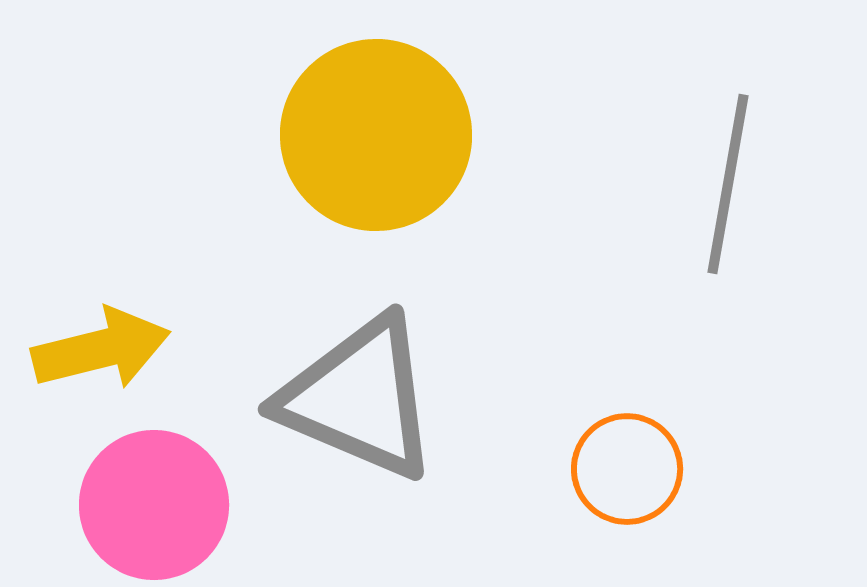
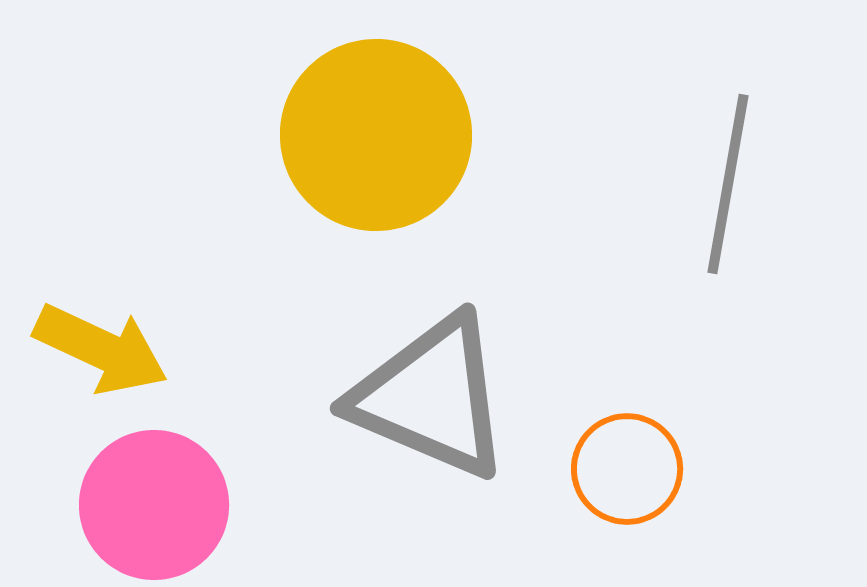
yellow arrow: rotated 39 degrees clockwise
gray triangle: moved 72 px right, 1 px up
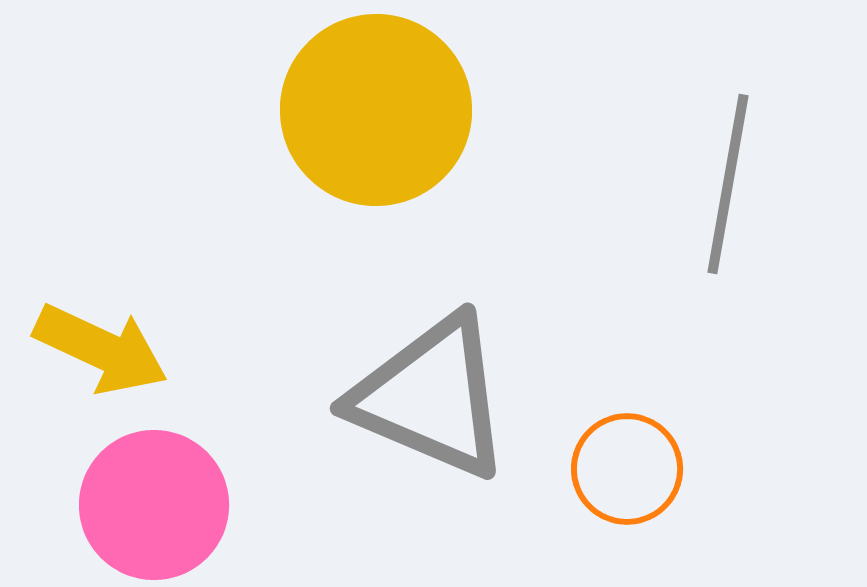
yellow circle: moved 25 px up
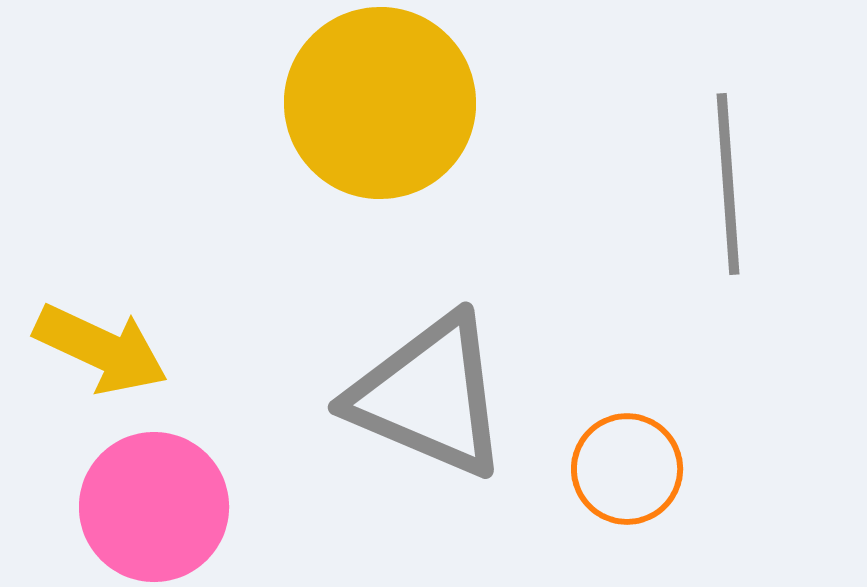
yellow circle: moved 4 px right, 7 px up
gray line: rotated 14 degrees counterclockwise
gray triangle: moved 2 px left, 1 px up
pink circle: moved 2 px down
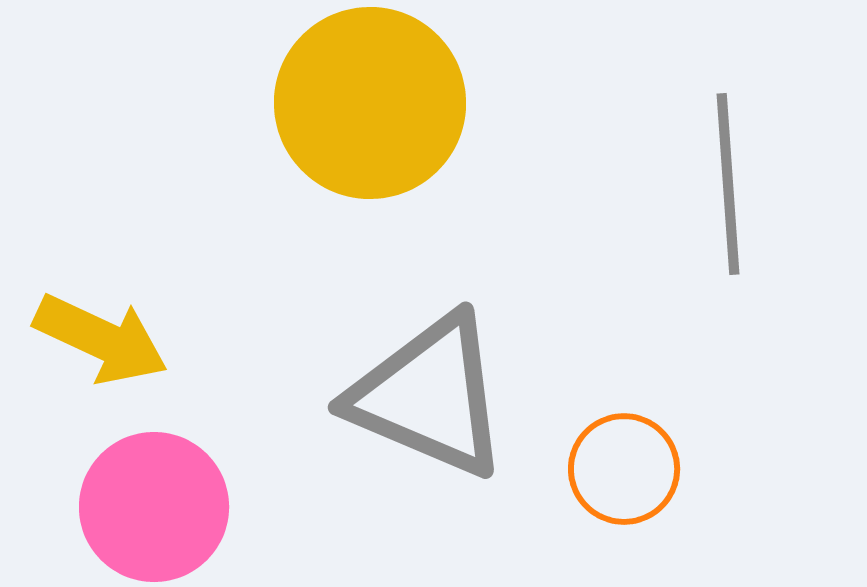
yellow circle: moved 10 px left
yellow arrow: moved 10 px up
orange circle: moved 3 px left
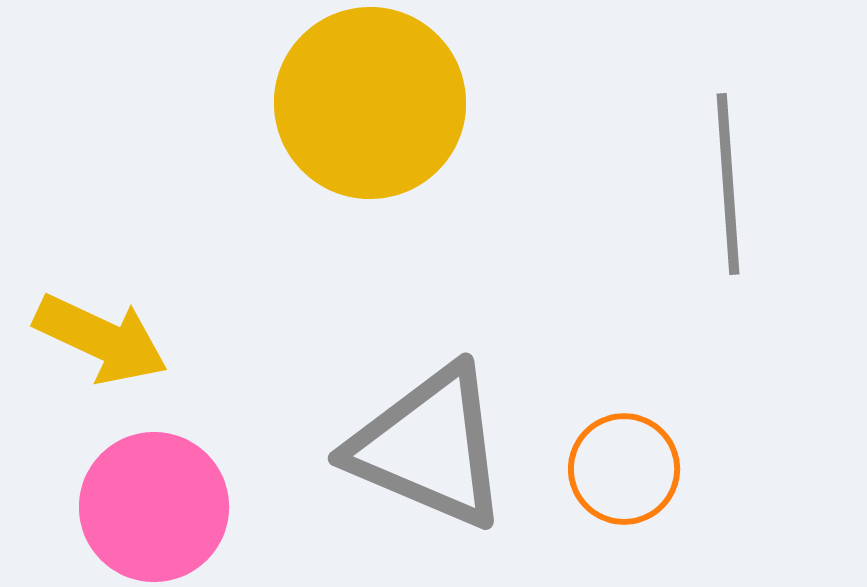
gray triangle: moved 51 px down
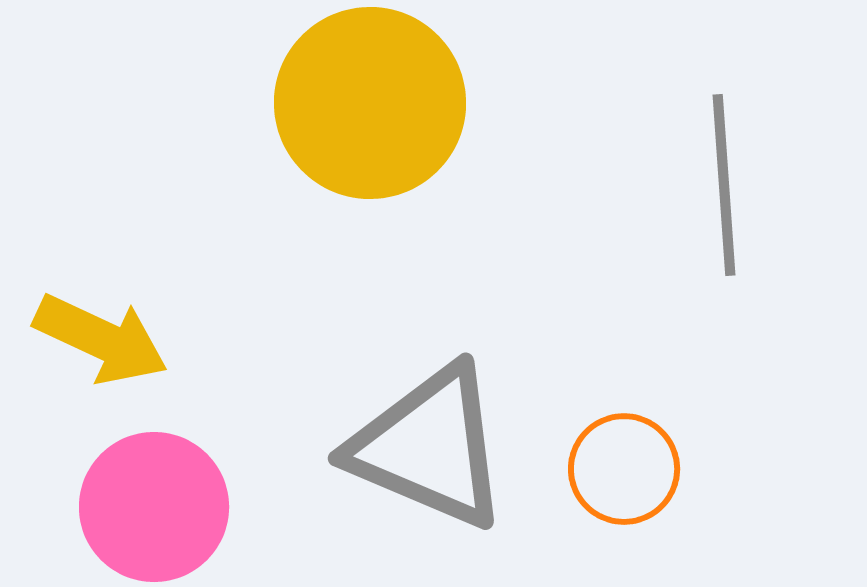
gray line: moved 4 px left, 1 px down
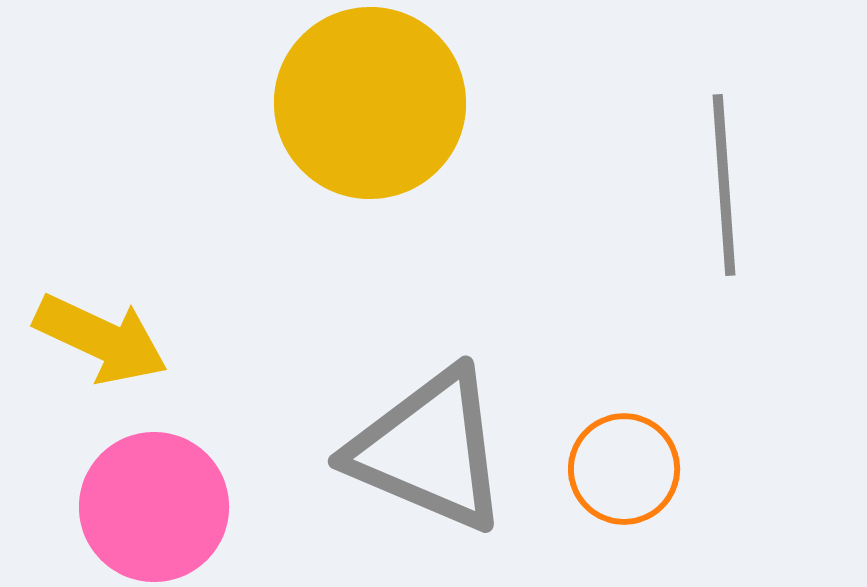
gray triangle: moved 3 px down
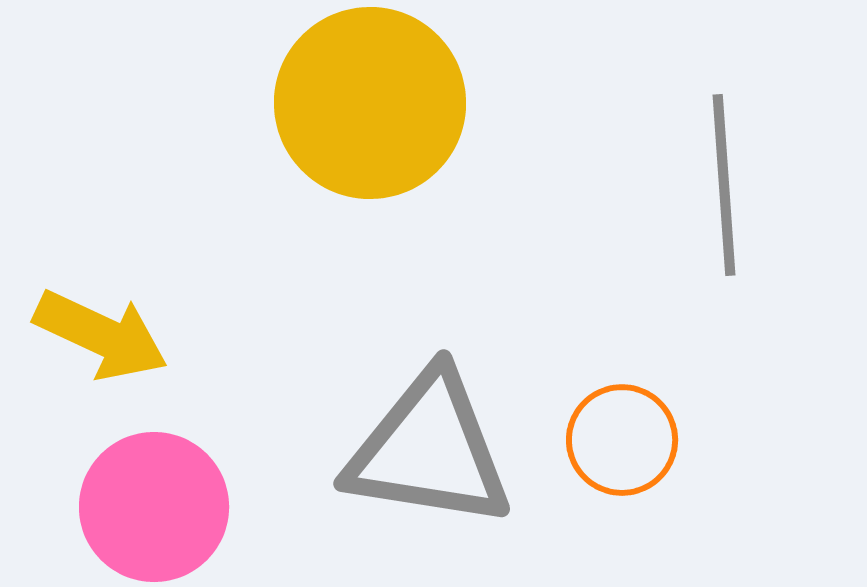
yellow arrow: moved 4 px up
gray triangle: rotated 14 degrees counterclockwise
orange circle: moved 2 px left, 29 px up
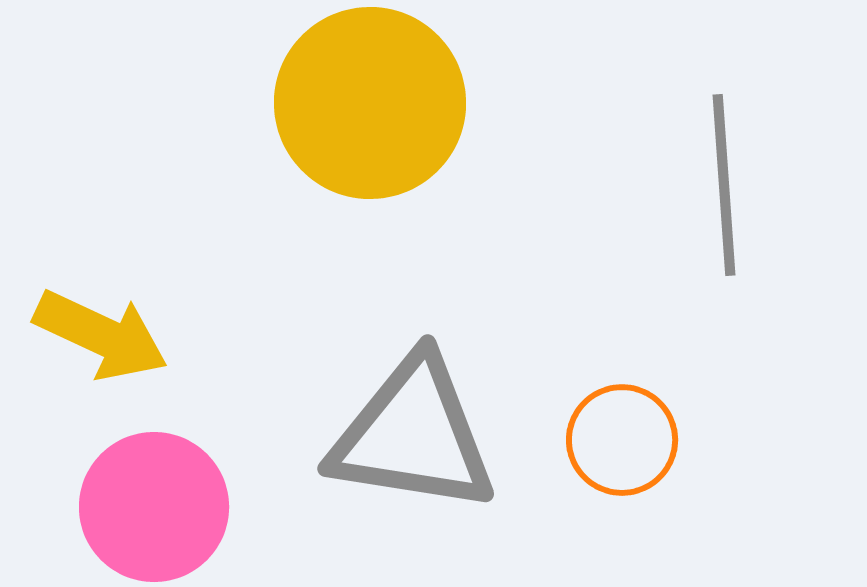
gray triangle: moved 16 px left, 15 px up
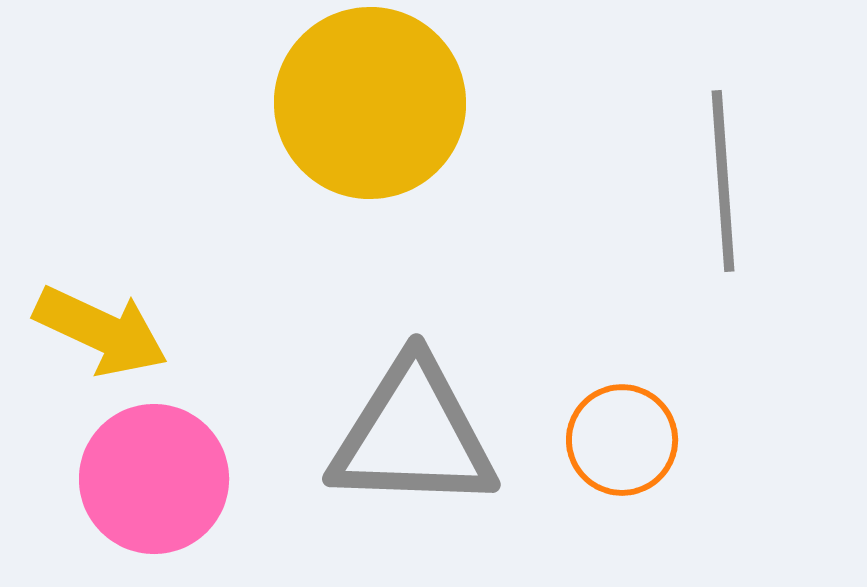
gray line: moved 1 px left, 4 px up
yellow arrow: moved 4 px up
gray triangle: rotated 7 degrees counterclockwise
pink circle: moved 28 px up
